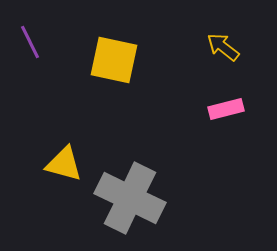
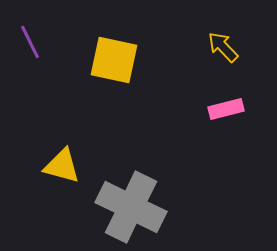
yellow arrow: rotated 8 degrees clockwise
yellow triangle: moved 2 px left, 2 px down
gray cross: moved 1 px right, 9 px down
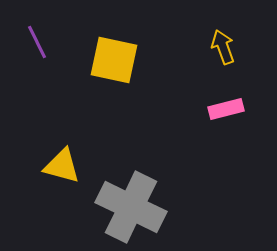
purple line: moved 7 px right
yellow arrow: rotated 24 degrees clockwise
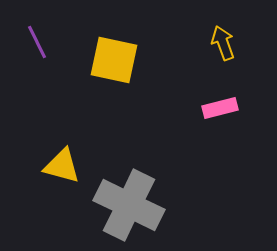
yellow arrow: moved 4 px up
pink rectangle: moved 6 px left, 1 px up
gray cross: moved 2 px left, 2 px up
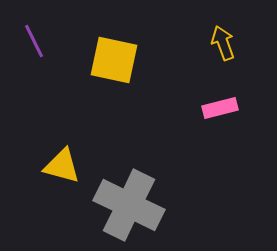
purple line: moved 3 px left, 1 px up
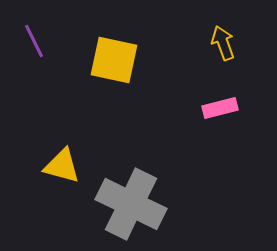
gray cross: moved 2 px right, 1 px up
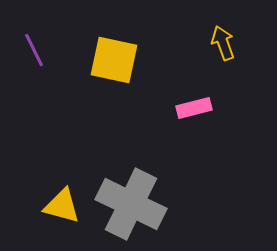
purple line: moved 9 px down
pink rectangle: moved 26 px left
yellow triangle: moved 40 px down
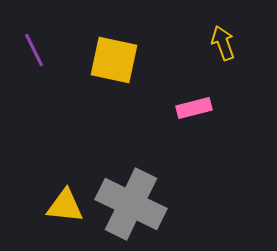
yellow triangle: moved 3 px right; rotated 9 degrees counterclockwise
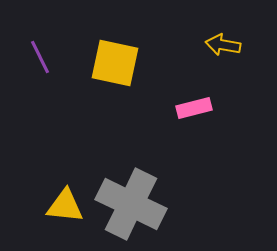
yellow arrow: moved 2 px down; rotated 60 degrees counterclockwise
purple line: moved 6 px right, 7 px down
yellow square: moved 1 px right, 3 px down
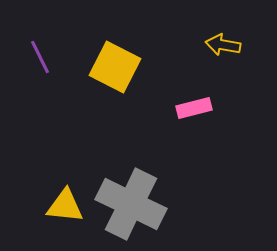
yellow square: moved 4 px down; rotated 15 degrees clockwise
